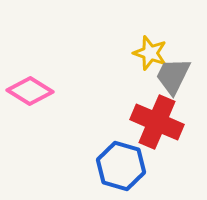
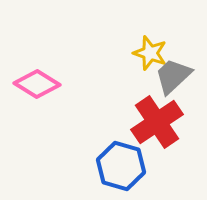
gray trapezoid: rotated 21 degrees clockwise
pink diamond: moved 7 px right, 7 px up
red cross: rotated 33 degrees clockwise
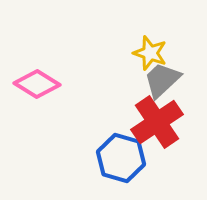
gray trapezoid: moved 11 px left, 4 px down
blue hexagon: moved 8 px up
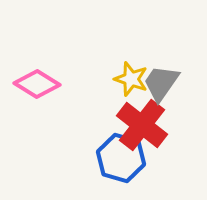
yellow star: moved 19 px left, 26 px down
gray trapezoid: moved 1 px left, 3 px down; rotated 12 degrees counterclockwise
red cross: moved 15 px left, 3 px down; rotated 18 degrees counterclockwise
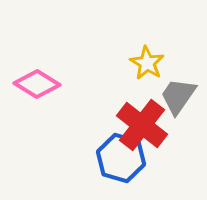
yellow star: moved 16 px right, 16 px up; rotated 12 degrees clockwise
gray trapezoid: moved 17 px right, 13 px down
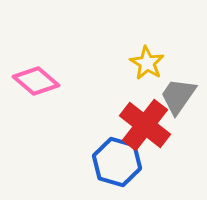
pink diamond: moved 1 px left, 3 px up; rotated 9 degrees clockwise
red cross: moved 3 px right
blue hexagon: moved 4 px left, 4 px down
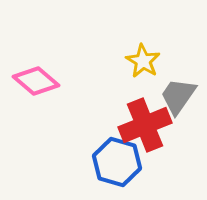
yellow star: moved 4 px left, 2 px up
red cross: rotated 30 degrees clockwise
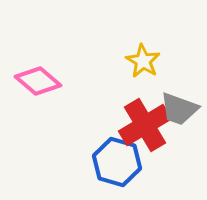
pink diamond: moved 2 px right
gray trapezoid: moved 1 px right, 13 px down; rotated 105 degrees counterclockwise
red cross: rotated 9 degrees counterclockwise
